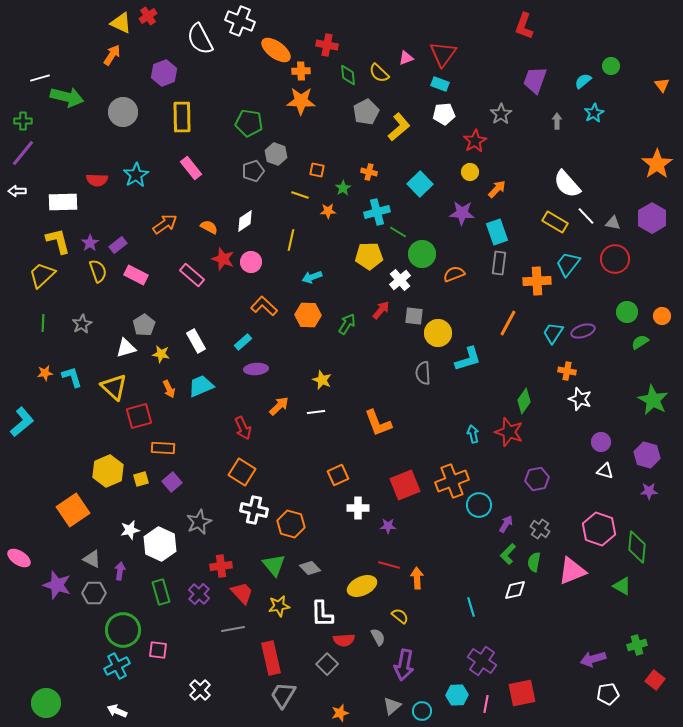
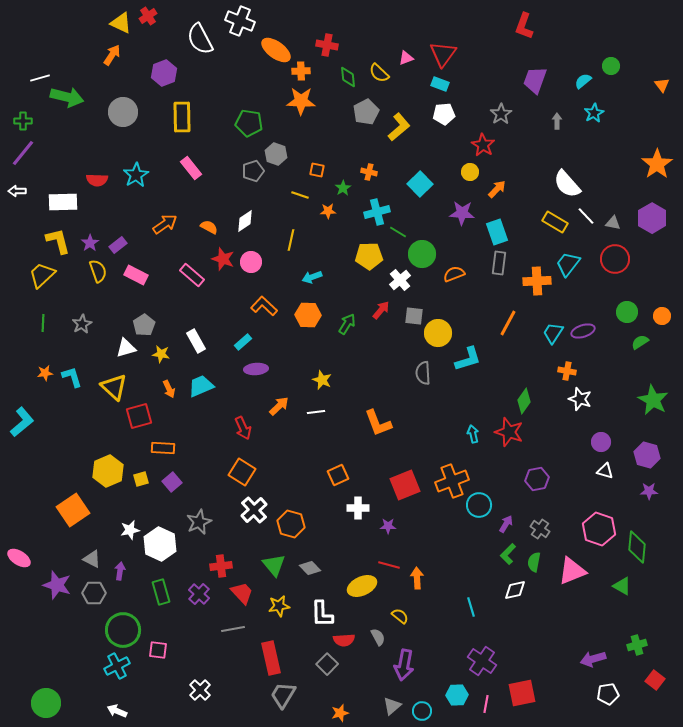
green diamond at (348, 75): moved 2 px down
red star at (475, 141): moved 8 px right, 4 px down; rotated 10 degrees counterclockwise
white cross at (254, 510): rotated 36 degrees clockwise
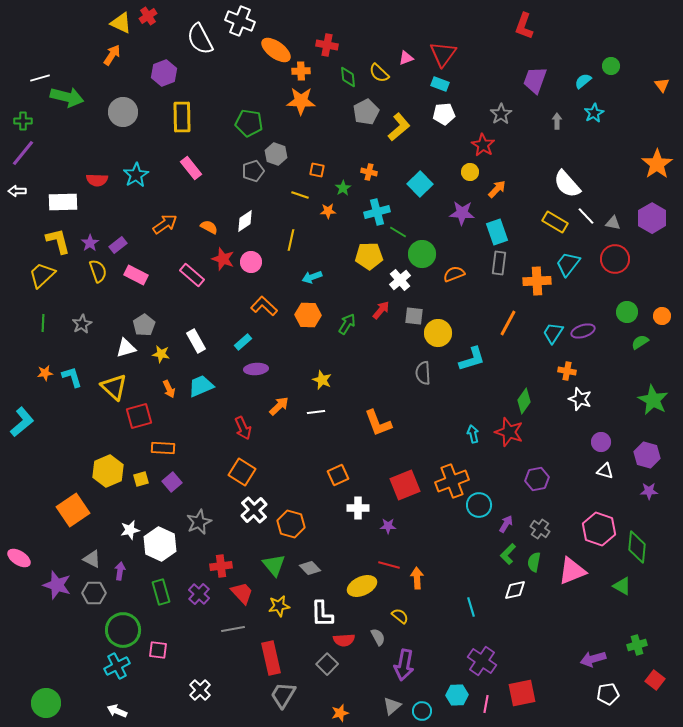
cyan L-shape at (468, 359): moved 4 px right
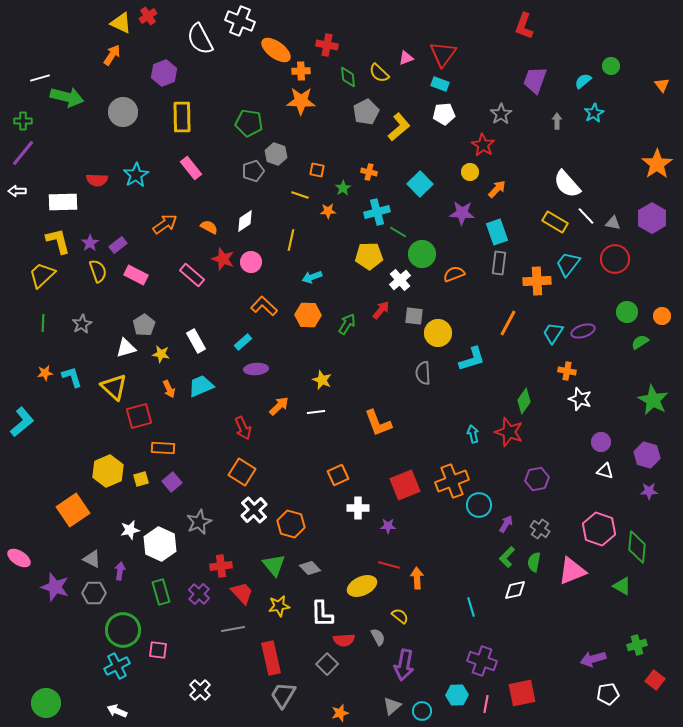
green L-shape at (508, 554): moved 1 px left, 3 px down
purple star at (57, 585): moved 2 px left, 2 px down
purple cross at (482, 661): rotated 16 degrees counterclockwise
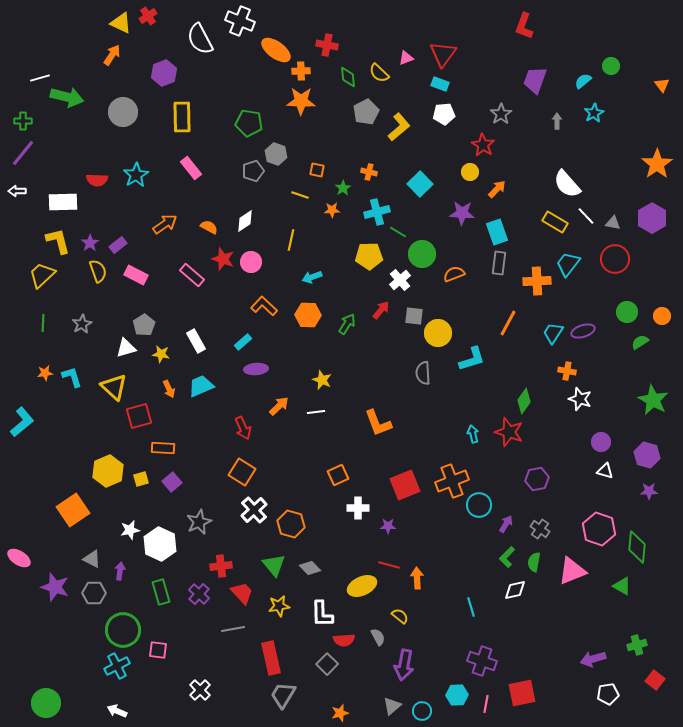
orange star at (328, 211): moved 4 px right, 1 px up
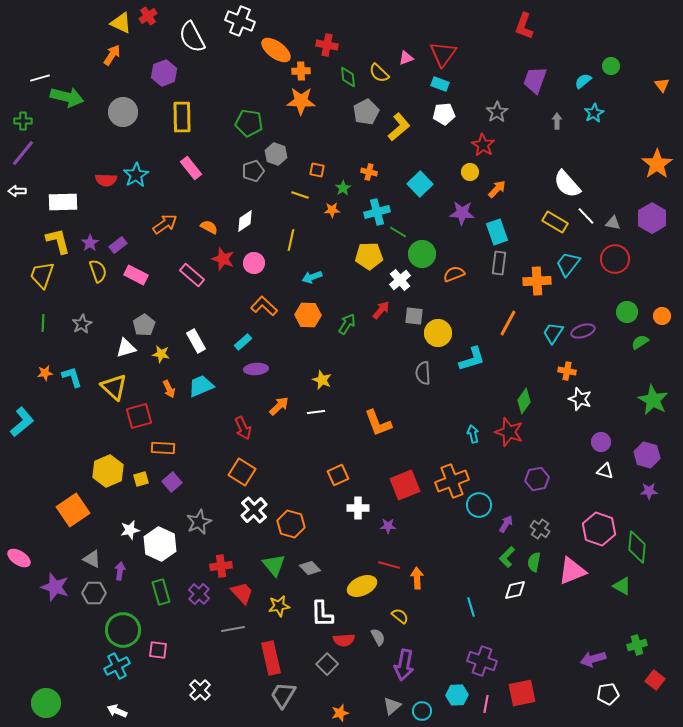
white semicircle at (200, 39): moved 8 px left, 2 px up
gray star at (501, 114): moved 4 px left, 2 px up
red semicircle at (97, 180): moved 9 px right
pink circle at (251, 262): moved 3 px right, 1 px down
yellow trapezoid at (42, 275): rotated 28 degrees counterclockwise
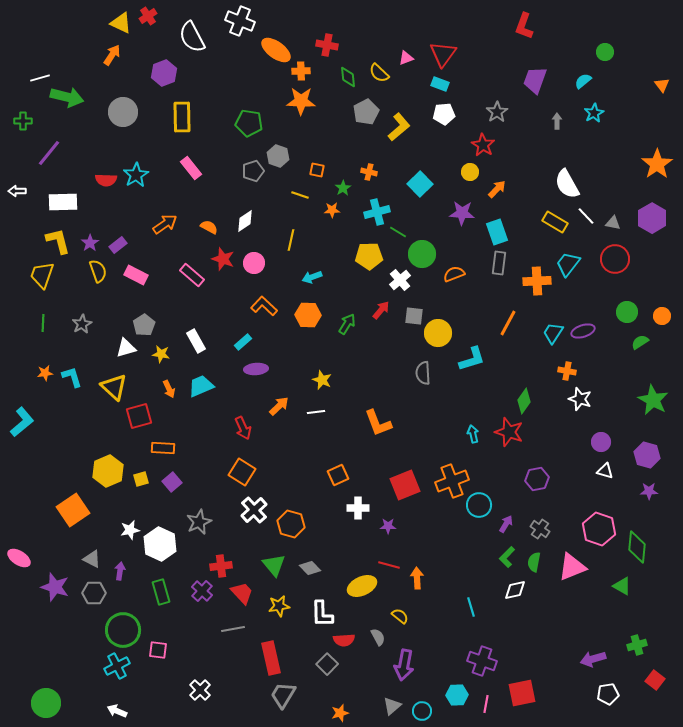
green circle at (611, 66): moved 6 px left, 14 px up
purple line at (23, 153): moved 26 px right
gray hexagon at (276, 154): moved 2 px right, 2 px down
white semicircle at (567, 184): rotated 12 degrees clockwise
pink triangle at (572, 571): moved 4 px up
purple cross at (199, 594): moved 3 px right, 3 px up
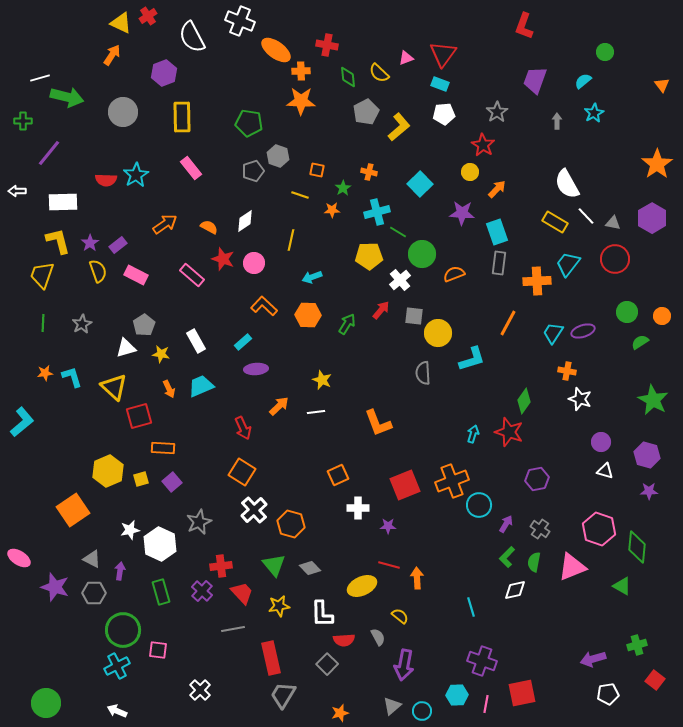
cyan arrow at (473, 434): rotated 30 degrees clockwise
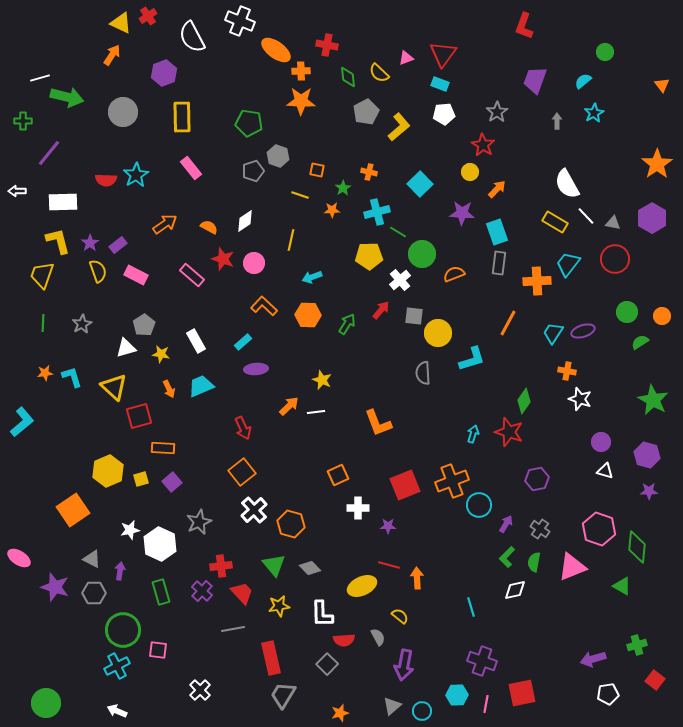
orange arrow at (279, 406): moved 10 px right
orange square at (242, 472): rotated 20 degrees clockwise
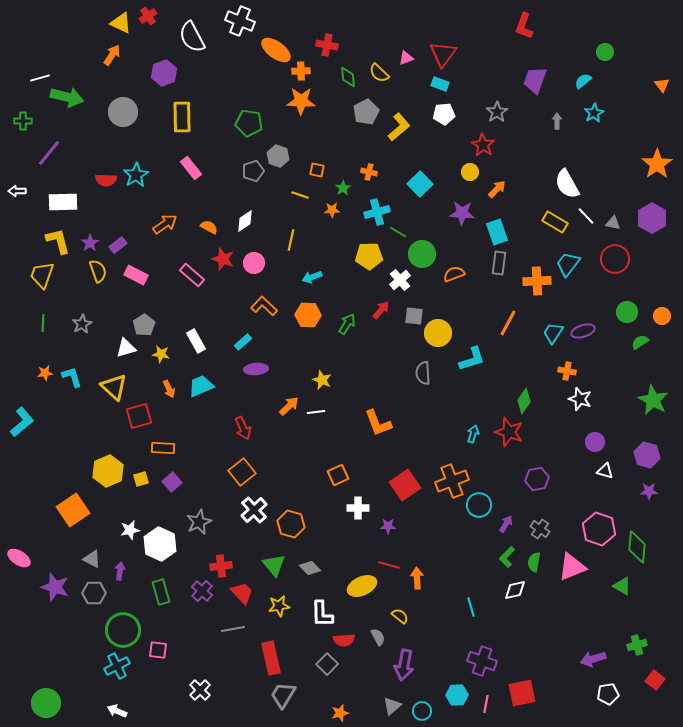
purple circle at (601, 442): moved 6 px left
red square at (405, 485): rotated 12 degrees counterclockwise
